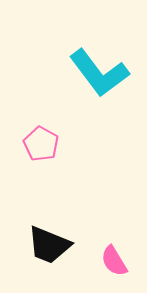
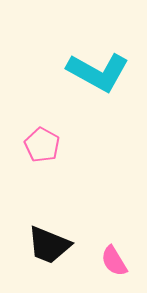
cyan L-shape: moved 1 px left, 1 px up; rotated 24 degrees counterclockwise
pink pentagon: moved 1 px right, 1 px down
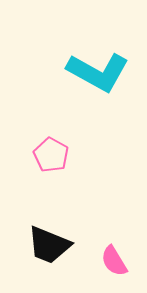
pink pentagon: moved 9 px right, 10 px down
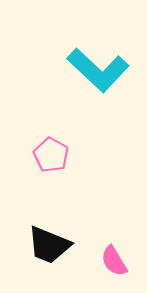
cyan L-shape: moved 2 px up; rotated 14 degrees clockwise
